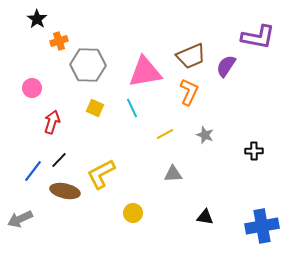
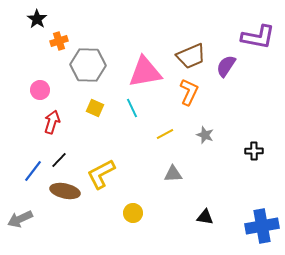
pink circle: moved 8 px right, 2 px down
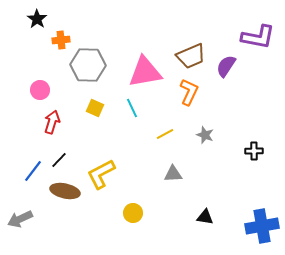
orange cross: moved 2 px right, 1 px up; rotated 12 degrees clockwise
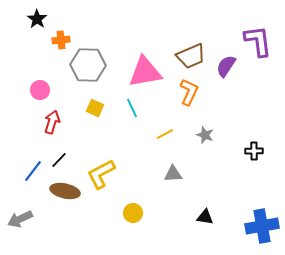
purple L-shape: moved 4 px down; rotated 108 degrees counterclockwise
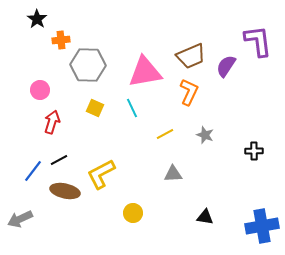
black line: rotated 18 degrees clockwise
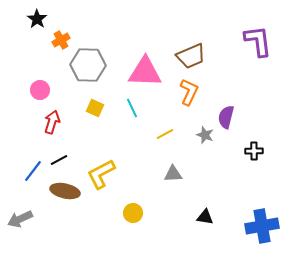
orange cross: rotated 24 degrees counterclockwise
purple semicircle: moved 51 px down; rotated 20 degrees counterclockwise
pink triangle: rotated 12 degrees clockwise
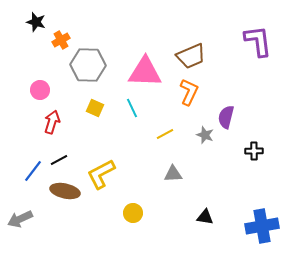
black star: moved 1 px left, 3 px down; rotated 18 degrees counterclockwise
